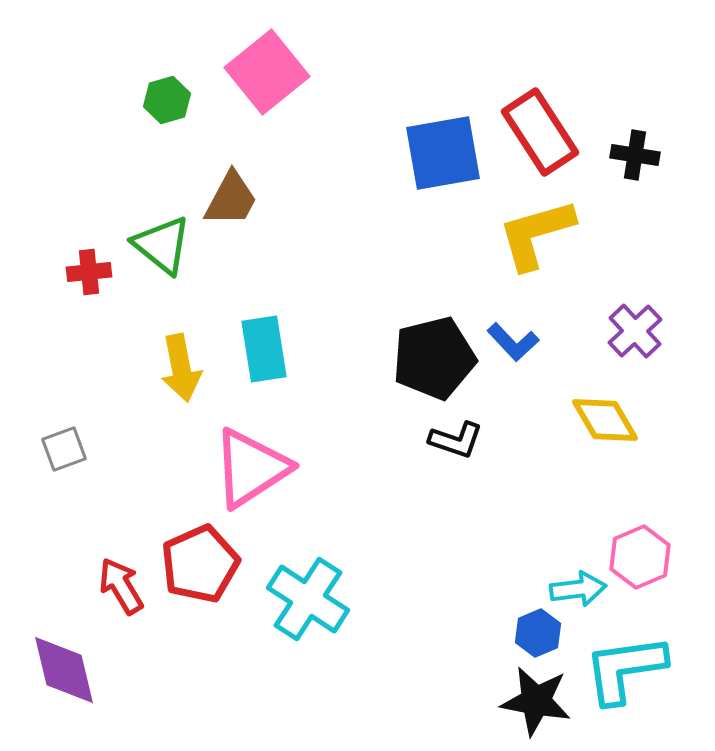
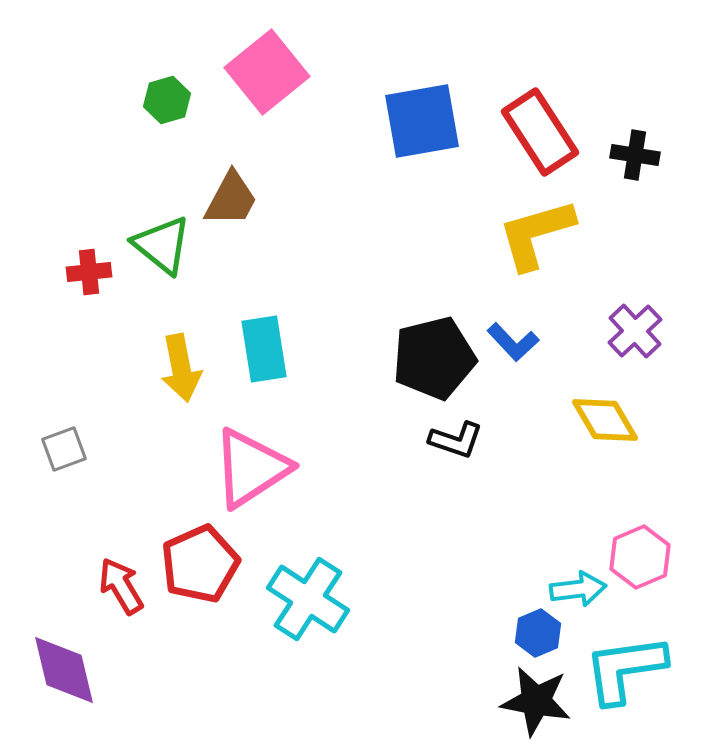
blue square: moved 21 px left, 32 px up
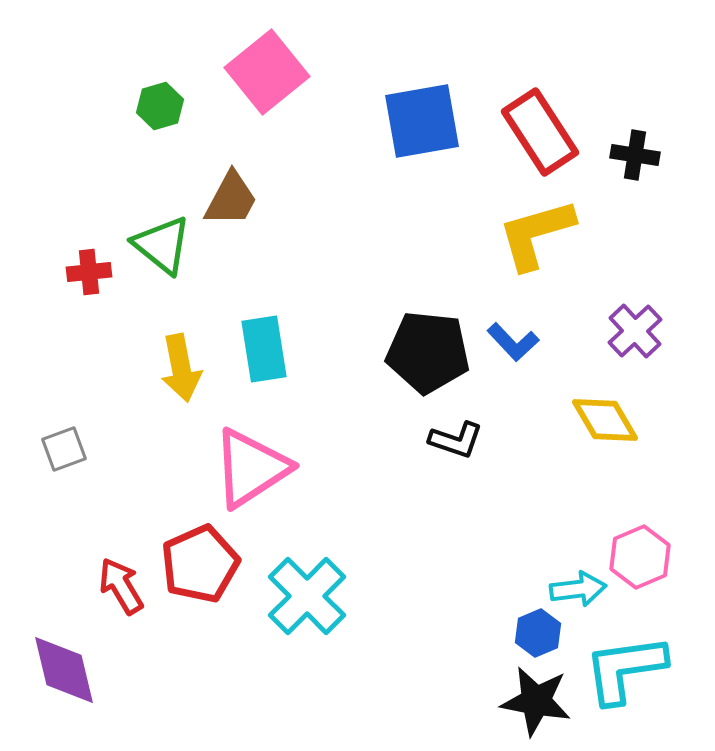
green hexagon: moved 7 px left, 6 px down
black pentagon: moved 6 px left, 6 px up; rotated 20 degrees clockwise
cyan cross: moved 1 px left, 3 px up; rotated 12 degrees clockwise
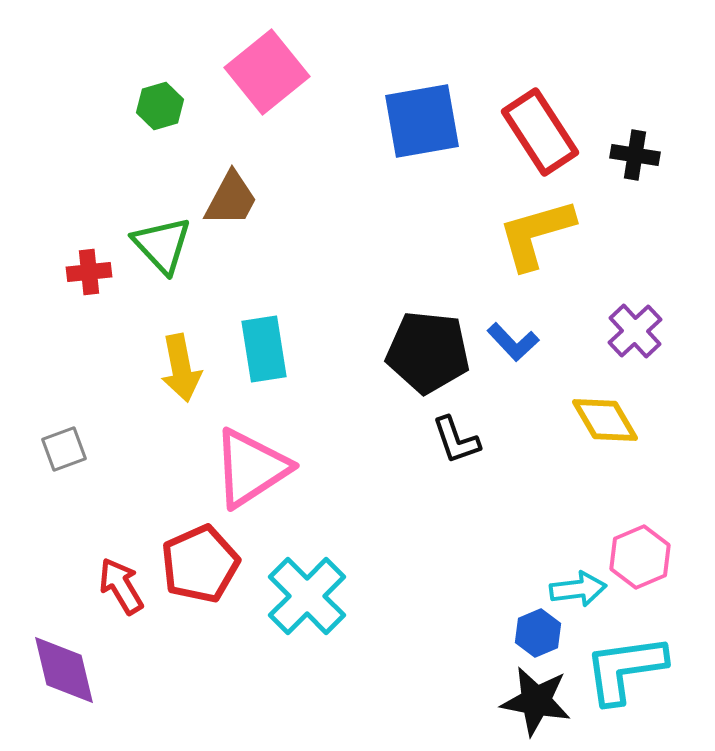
green triangle: rotated 8 degrees clockwise
black L-shape: rotated 52 degrees clockwise
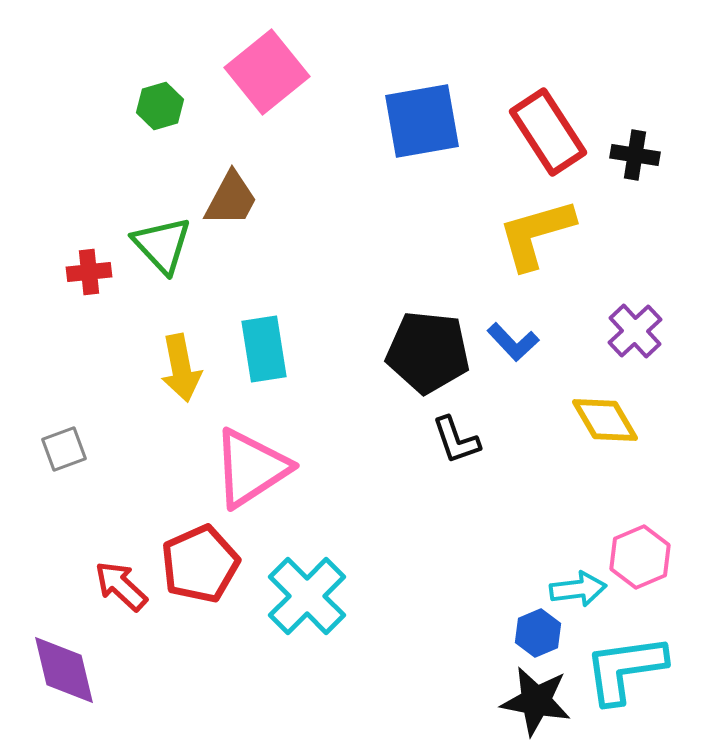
red rectangle: moved 8 px right
red arrow: rotated 16 degrees counterclockwise
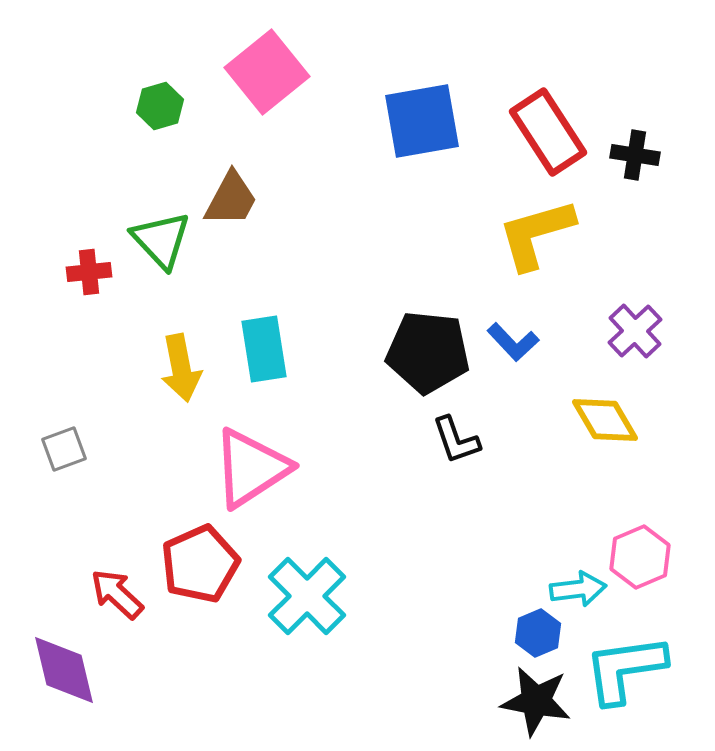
green triangle: moved 1 px left, 5 px up
red arrow: moved 4 px left, 8 px down
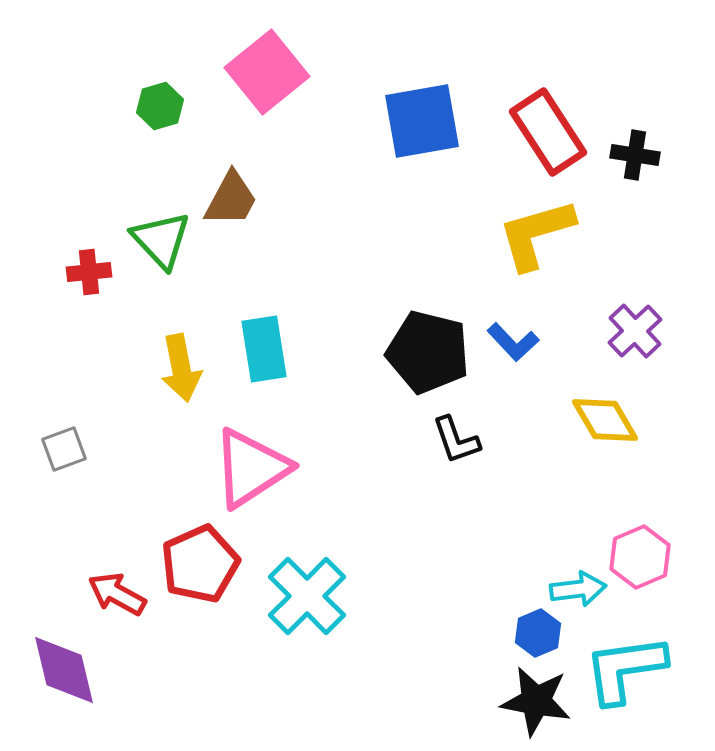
black pentagon: rotated 8 degrees clockwise
red arrow: rotated 14 degrees counterclockwise
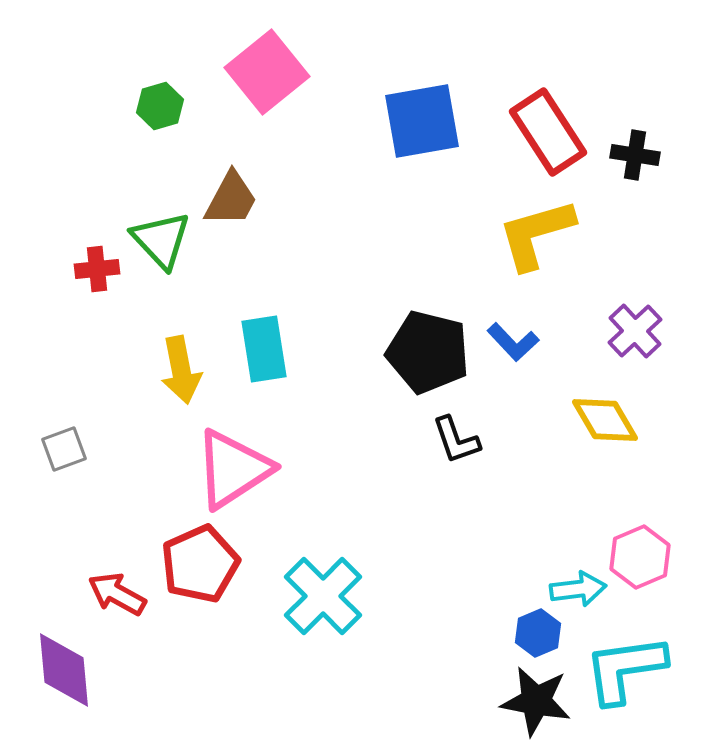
red cross: moved 8 px right, 3 px up
yellow arrow: moved 2 px down
pink triangle: moved 18 px left, 1 px down
cyan cross: moved 16 px right
purple diamond: rotated 8 degrees clockwise
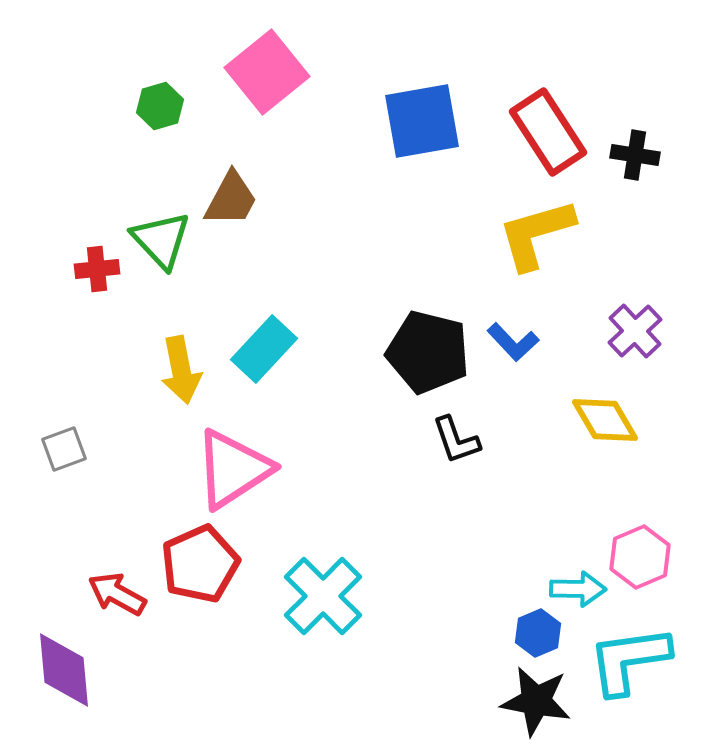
cyan rectangle: rotated 52 degrees clockwise
cyan arrow: rotated 8 degrees clockwise
cyan L-shape: moved 4 px right, 9 px up
